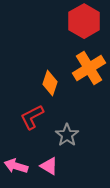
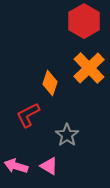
orange cross: rotated 12 degrees counterclockwise
red L-shape: moved 4 px left, 2 px up
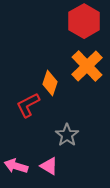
orange cross: moved 2 px left, 2 px up
red L-shape: moved 10 px up
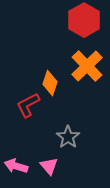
red hexagon: moved 1 px up
gray star: moved 1 px right, 2 px down
pink triangle: rotated 18 degrees clockwise
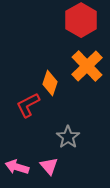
red hexagon: moved 3 px left
pink arrow: moved 1 px right, 1 px down
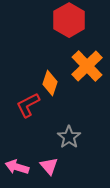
red hexagon: moved 12 px left
gray star: moved 1 px right
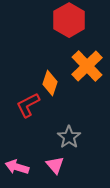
pink triangle: moved 6 px right, 1 px up
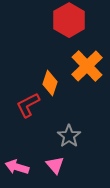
gray star: moved 1 px up
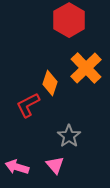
orange cross: moved 1 px left, 2 px down
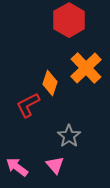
pink arrow: rotated 20 degrees clockwise
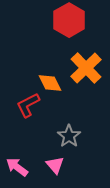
orange diamond: rotated 45 degrees counterclockwise
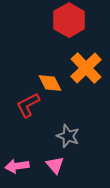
gray star: moved 1 px left; rotated 15 degrees counterclockwise
pink arrow: moved 1 px up; rotated 45 degrees counterclockwise
